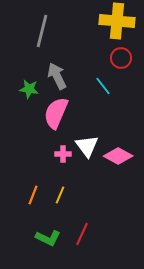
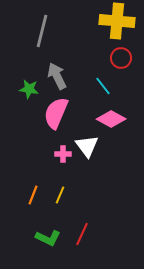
pink diamond: moved 7 px left, 37 px up
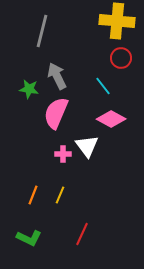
green L-shape: moved 19 px left
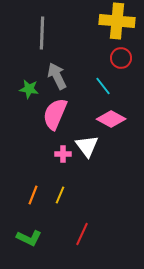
gray line: moved 2 px down; rotated 12 degrees counterclockwise
pink semicircle: moved 1 px left, 1 px down
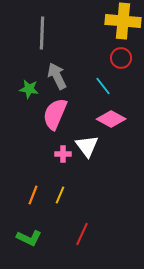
yellow cross: moved 6 px right
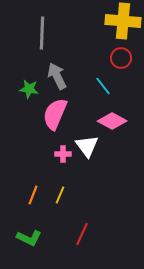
pink diamond: moved 1 px right, 2 px down
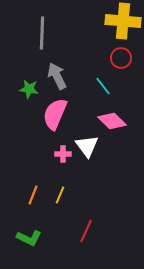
pink diamond: rotated 16 degrees clockwise
red line: moved 4 px right, 3 px up
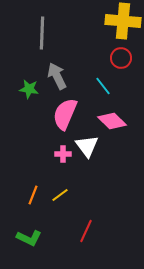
pink semicircle: moved 10 px right
yellow line: rotated 30 degrees clockwise
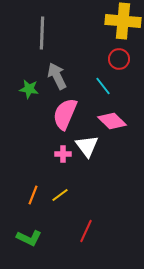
red circle: moved 2 px left, 1 px down
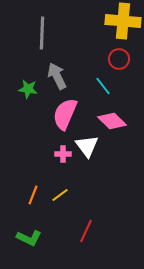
green star: moved 1 px left
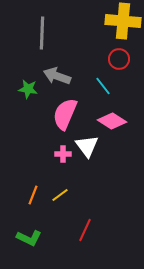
gray arrow: rotated 44 degrees counterclockwise
pink diamond: rotated 12 degrees counterclockwise
red line: moved 1 px left, 1 px up
